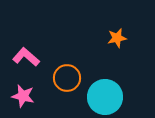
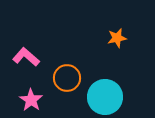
pink star: moved 8 px right, 4 px down; rotated 20 degrees clockwise
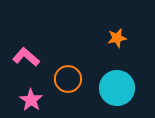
orange circle: moved 1 px right, 1 px down
cyan circle: moved 12 px right, 9 px up
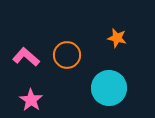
orange star: rotated 24 degrees clockwise
orange circle: moved 1 px left, 24 px up
cyan circle: moved 8 px left
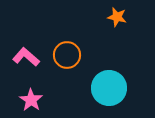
orange star: moved 21 px up
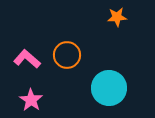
orange star: rotated 18 degrees counterclockwise
pink L-shape: moved 1 px right, 2 px down
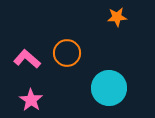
orange circle: moved 2 px up
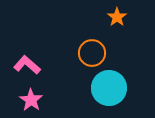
orange star: rotated 30 degrees counterclockwise
orange circle: moved 25 px right
pink L-shape: moved 6 px down
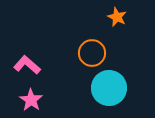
orange star: rotated 12 degrees counterclockwise
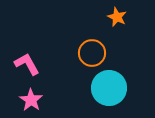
pink L-shape: moved 1 px up; rotated 20 degrees clockwise
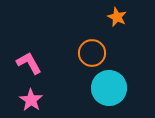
pink L-shape: moved 2 px right, 1 px up
